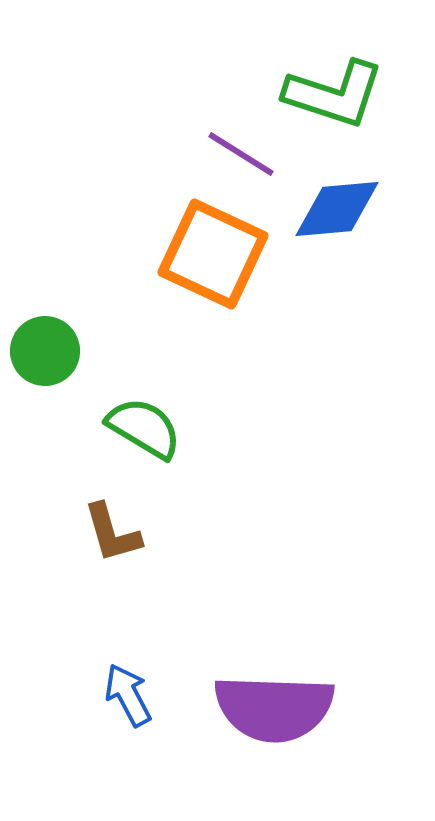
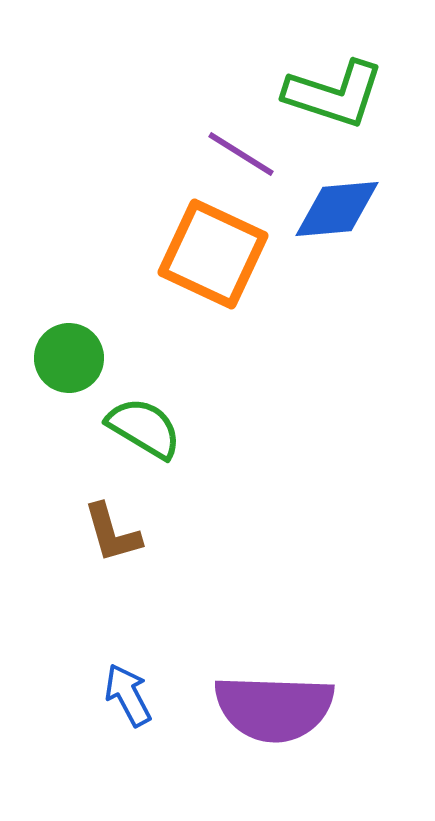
green circle: moved 24 px right, 7 px down
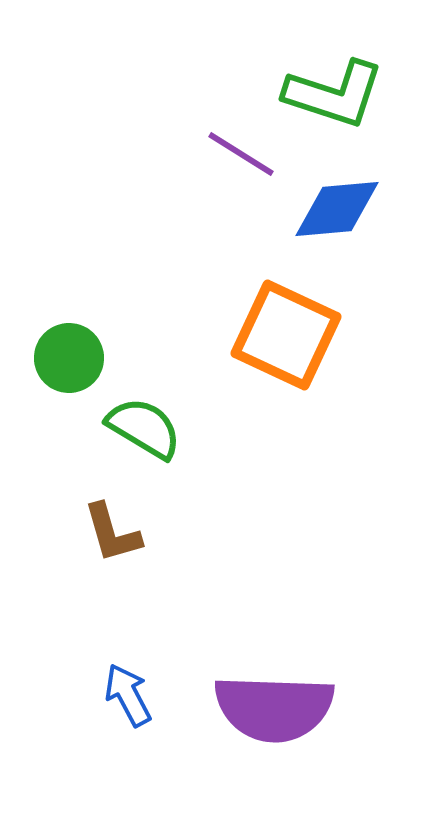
orange square: moved 73 px right, 81 px down
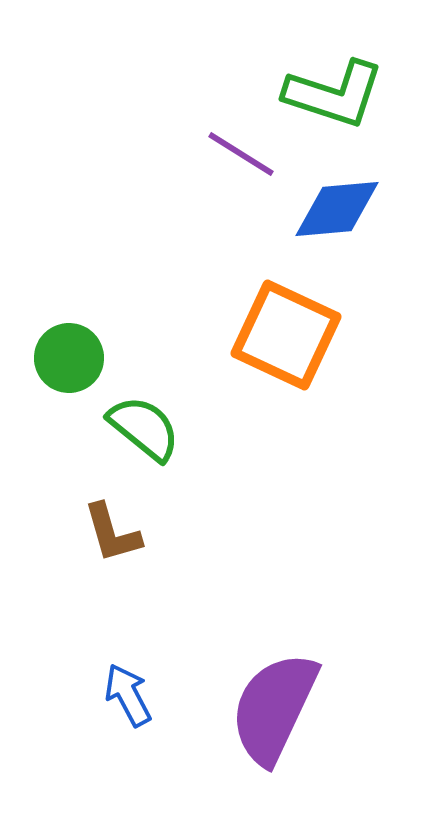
green semicircle: rotated 8 degrees clockwise
purple semicircle: rotated 113 degrees clockwise
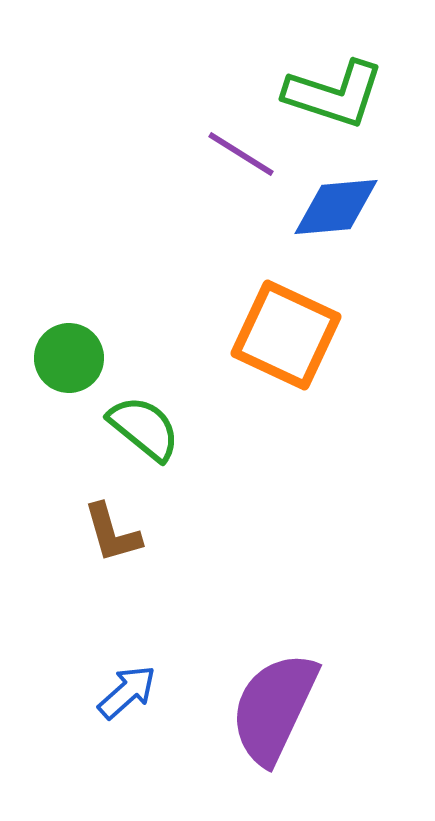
blue diamond: moved 1 px left, 2 px up
blue arrow: moved 1 px left, 3 px up; rotated 76 degrees clockwise
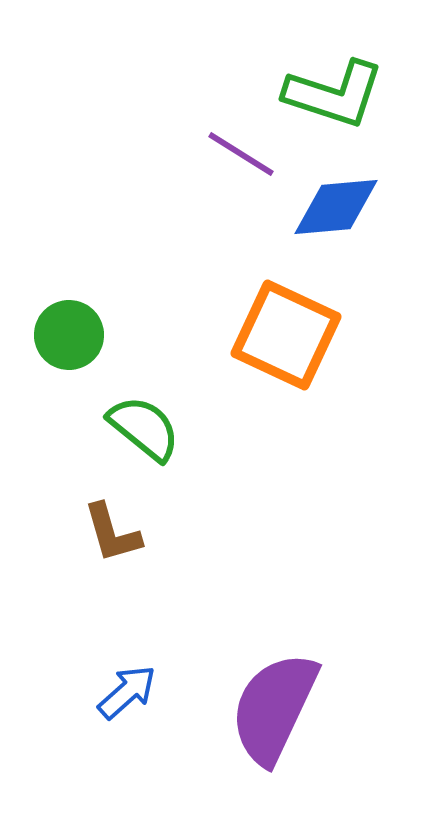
green circle: moved 23 px up
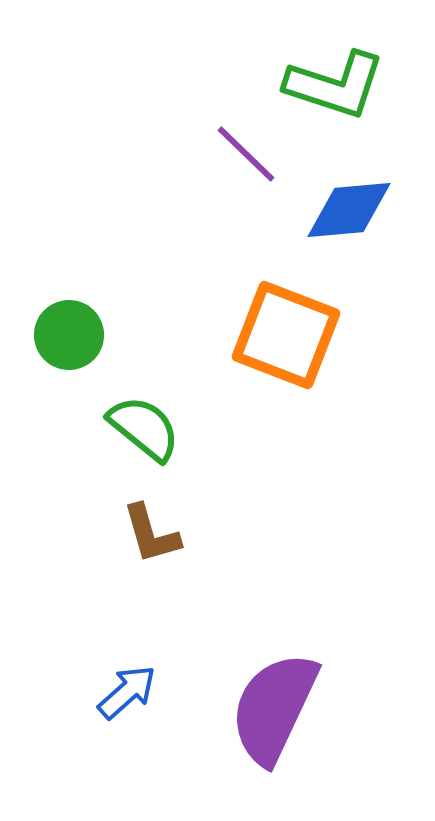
green L-shape: moved 1 px right, 9 px up
purple line: moved 5 px right; rotated 12 degrees clockwise
blue diamond: moved 13 px right, 3 px down
orange square: rotated 4 degrees counterclockwise
brown L-shape: moved 39 px right, 1 px down
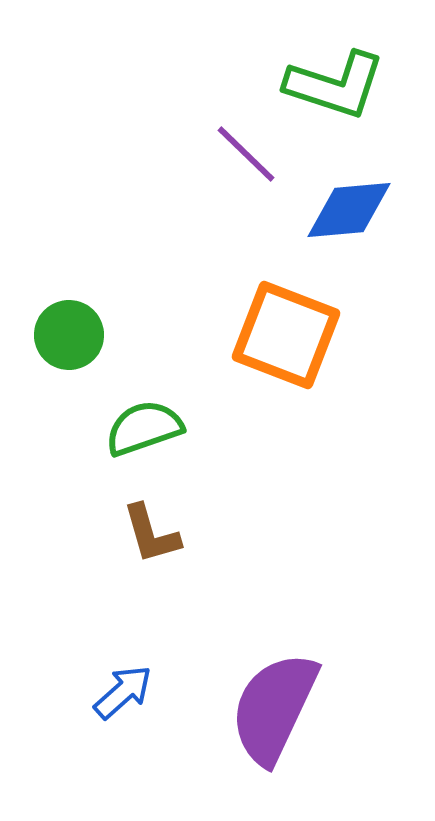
green semicircle: rotated 58 degrees counterclockwise
blue arrow: moved 4 px left
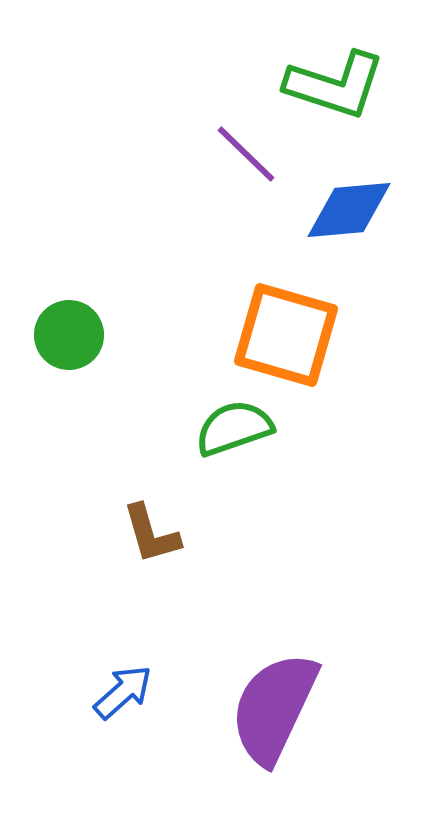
orange square: rotated 5 degrees counterclockwise
green semicircle: moved 90 px right
